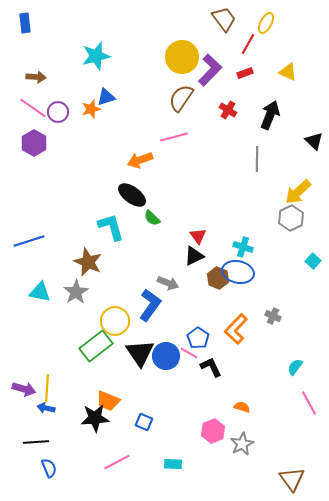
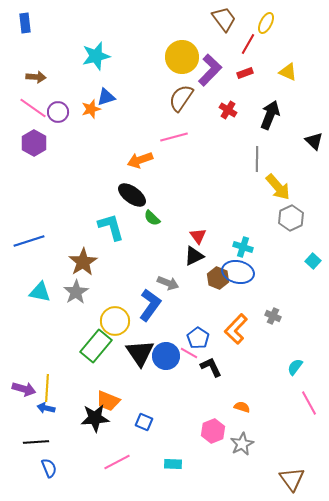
yellow arrow at (298, 192): moved 20 px left, 5 px up; rotated 88 degrees counterclockwise
brown star at (88, 262): moved 5 px left; rotated 16 degrees clockwise
green rectangle at (96, 346): rotated 12 degrees counterclockwise
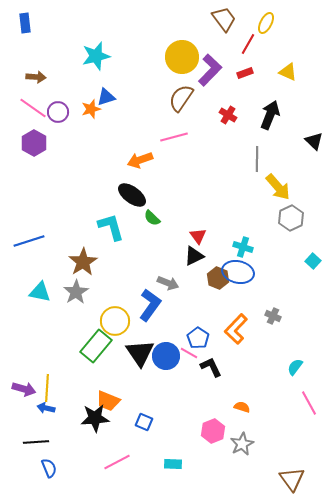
red cross at (228, 110): moved 5 px down
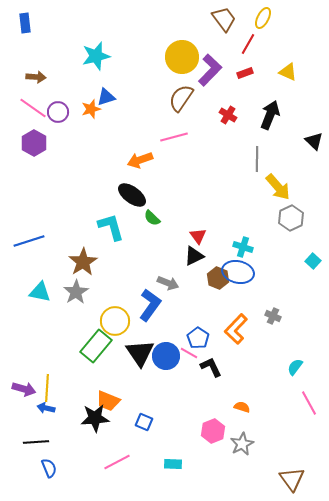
yellow ellipse at (266, 23): moved 3 px left, 5 px up
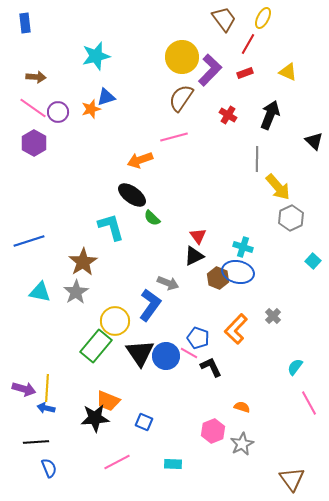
gray cross at (273, 316): rotated 21 degrees clockwise
blue pentagon at (198, 338): rotated 15 degrees counterclockwise
